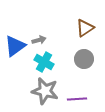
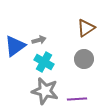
brown triangle: moved 1 px right
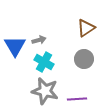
blue triangle: rotated 25 degrees counterclockwise
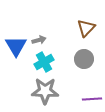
brown triangle: rotated 12 degrees counterclockwise
blue triangle: moved 1 px right
cyan cross: rotated 30 degrees clockwise
gray star: rotated 12 degrees counterclockwise
purple line: moved 15 px right
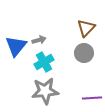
blue triangle: rotated 10 degrees clockwise
gray circle: moved 6 px up
gray star: rotated 8 degrees counterclockwise
purple line: moved 1 px up
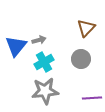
gray circle: moved 3 px left, 6 px down
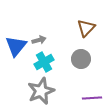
gray star: moved 4 px left; rotated 16 degrees counterclockwise
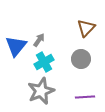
gray arrow: rotated 40 degrees counterclockwise
purple line: moved 7 px left, 1 px up
